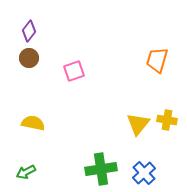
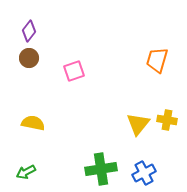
blue cross: rotated 15 degrees clockwise
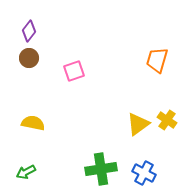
yellow cross: rotated 24 degrees clockwise
yellow triangle: rotated 15 degrees clockwise
blue cross: rotated 35 degrees counterclockwise
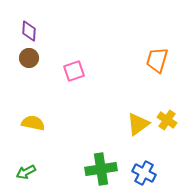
purple diamond: rotated 35 degrees counterclockwise
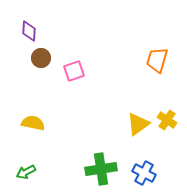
brown circle: moved 12 px right
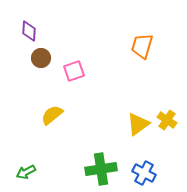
orange trapezoid: moved 15 px left, 14 px up
yellow semicircle: moved 19 px right, 8 px up; rotated 50 degrees counterclockwise
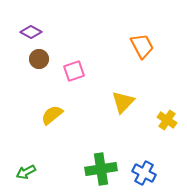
purple diamond: moved 2 px right, 1 px down; rotated 65 degrees counterclockwise
orange trapezoid: rotated 136 degrees clockwise
brown circle: moved 2 px left, 1 px down
yellow triangle: moved 15 px left, 22 px up; rotated 10 degrees counterclockwise
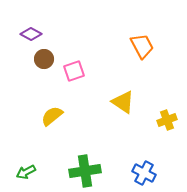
purple diamond: moved 2 px down
brown circle: moved 5 px right
yellow triangle: rotated 40 degrees counterclockwise
yellow semicircle: moved 1 px down
yellow cross: rotated 36 degrees clockwise
green cross: moved 16 px left, 2 px down
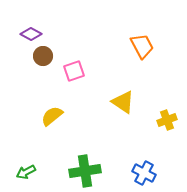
brown circle: moved 1 px left, 3 px up
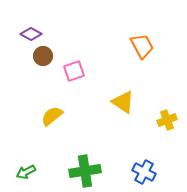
blue cross: moved 1 px up
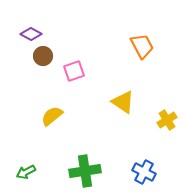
yellow cross: rotated 12 degrees counterclockwise
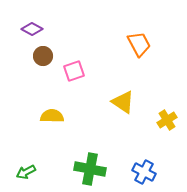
purple diamond: moved 1 px right, 5 px up
orange trapezoid: moved 3 px left, 2 px up
yellow semicircle: rotated 40 degrees clockwise
green cross: moved 5 px right, 2 px up; rotated 20 degrees clockwise
